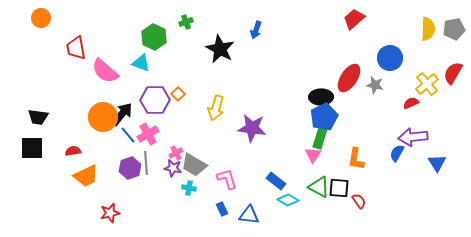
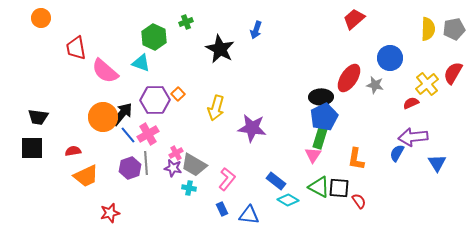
pink L-shape at (227, 179): rotated 55 degrees clockwise
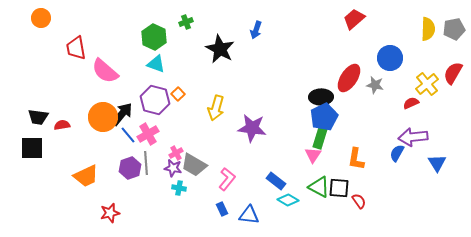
cyan triangle at (141, 63): moved 15 px right, 1 px down
purple hexagon at (155, 100): rotated 16 degrees clockwise
red semicircle at (73, 151): moved 11 px left, 26 px up
cyan cross at (189, 188): moved 10 px left
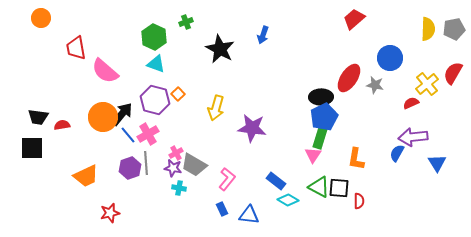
blue arrow at (256, 30): moved 7 px right, 5 px down
red semicircle at (359, 201): rotated 35 degrees clockwise
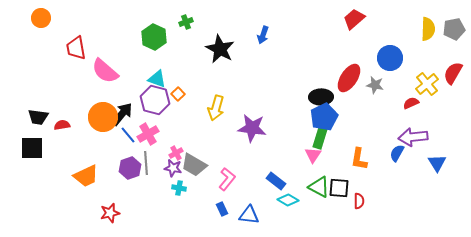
cyan triangle at (156, 64): moved 1 px right, 15 px down
orange L-shape at (356, 159): moved 3 px right
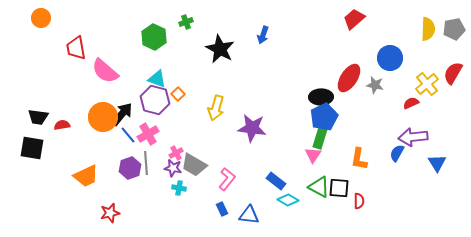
black square at (32, 148): rotated 10 degrees clockwise
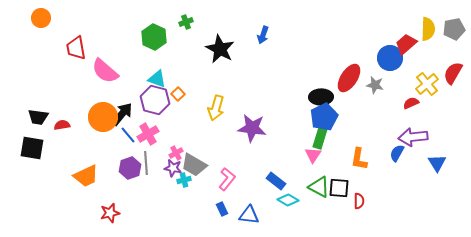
red trapezoid at (354, 19): moved 52 px right, 25 px down
cyan cross at (179, 188): moved 5 px right, 8 px up; rotated 24 degrees counterclockwise
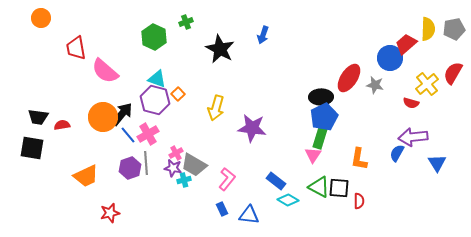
red semicircle at (411, 103): rotated 140 degrees counterclockwise
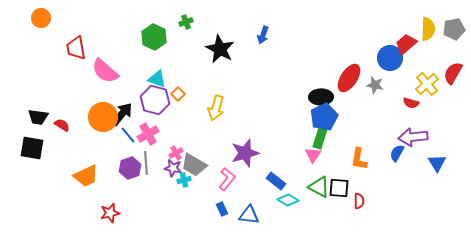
red semicircle at (62, 125): rotated 42 degrees clockwise
purple star at (252, 128): moved 7 px left, 25 px down; rotated 24 degrees counterclockwise
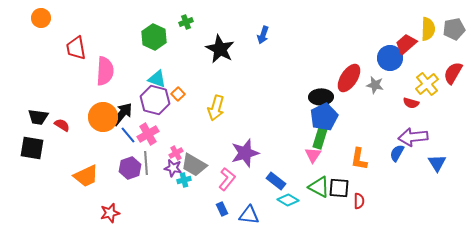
pink semicircle at (105, 71): rotated 128 degrees counterclockwise
